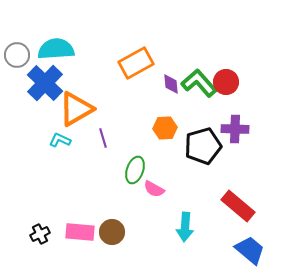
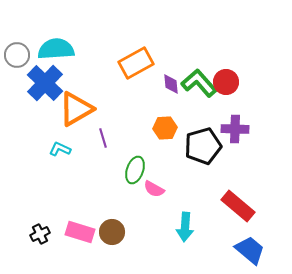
cyan L-shape: moved 9 px down
pink rectangle: rotated 12 degrees clockwise
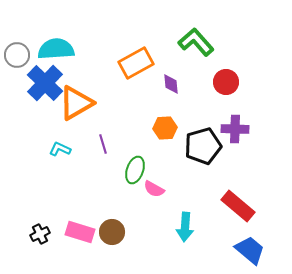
green L-shape: moved 3 px left, 41 px up
orange triangle: moved 6 px up
purple line: moved 6 px down
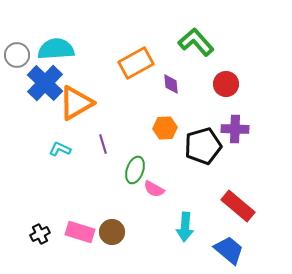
red circle: moved 2 px down
blue trapezoid: moved 21 px left
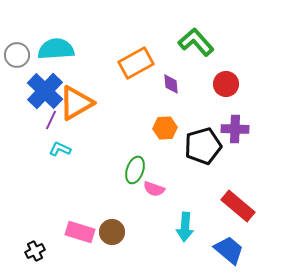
blue cross: moved 8 px down
purple line: moved 52 px left, 24 px up; rotated 42 degrees clockwise
pink semicircle: rotated 10 degrees counterclockwise
black cross: moved 5 px left, 17 px down
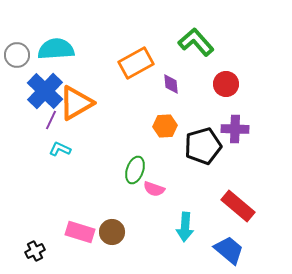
orange hexagon: moved 2 px up
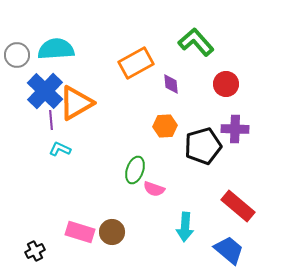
purple line: rotated 30 degrees counterclockwise
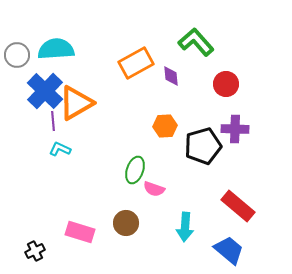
purple diamond: moved 8 px up
purple line: moved 2 px right, 1 px down
brown circle: moved 14 px right, 9 px up
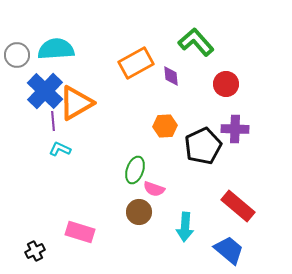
black pentagon: rotated 9 degrees counterclockwise
brown circle: moved 13 px right, 11 px up
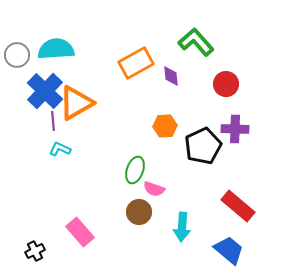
cyan arrow: moved 3 px left
pink rectangle: rotated 32 degrees clockwise
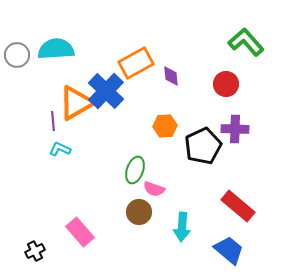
green L-shape: moved 50 px right
blue cross: moved 61 px right
